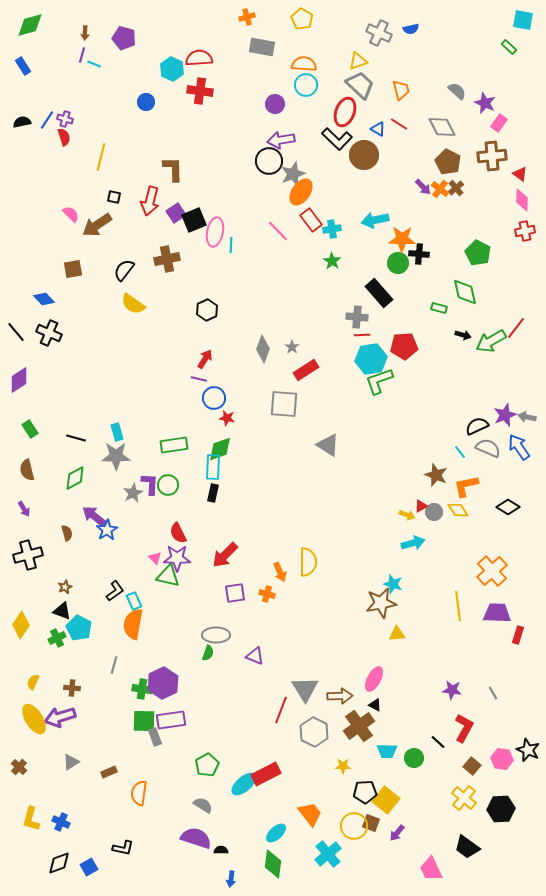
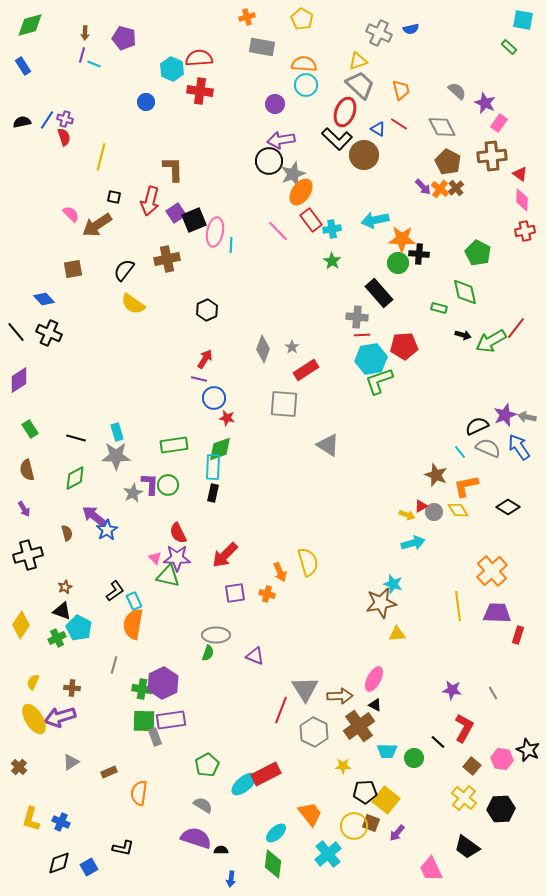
yellow semicircle at (308, 562): rotated 16 degrees counterclockwise
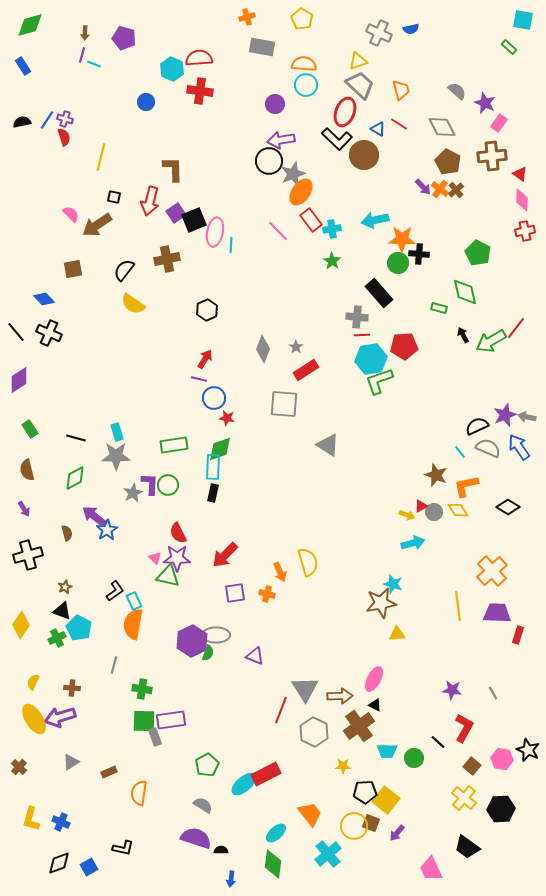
brown cross at (456, 188): moved 2 px down
black arrow at (463, 335): rotated 133 degrees counterclockwise
gray star at (292, 347): moved 4 px right
purple hexagon at (163, 683): moved 29 px right, 42 px up
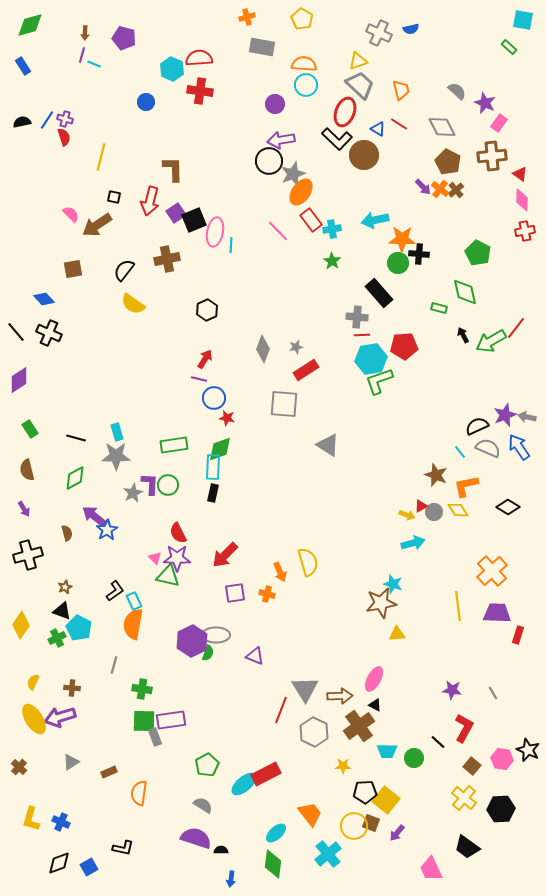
gray star at (296, 347): rotated 24 degrees clockwise
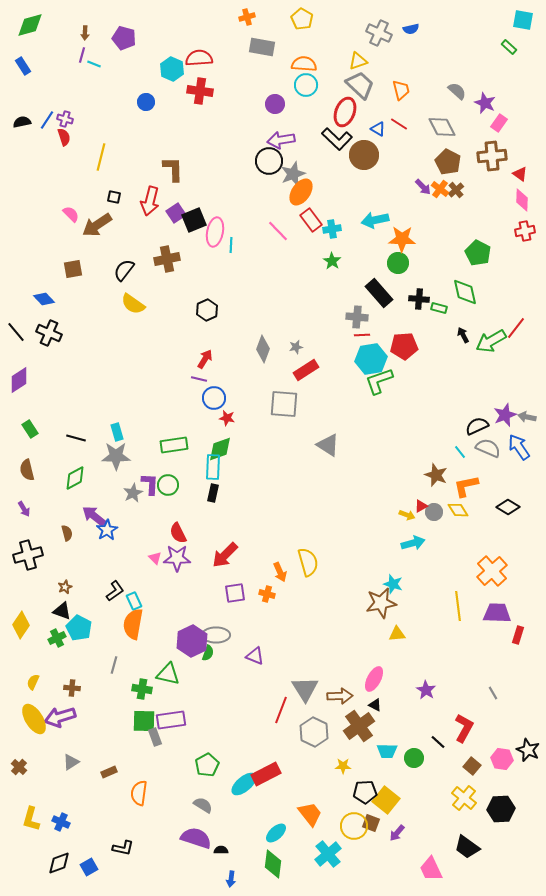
black cross at (419, 254): moved 45 px down
green triangle at (168, 576): moved 98 px down
purple star at (452, 690): moved 26 px left; rotated 24 degrees clockwise
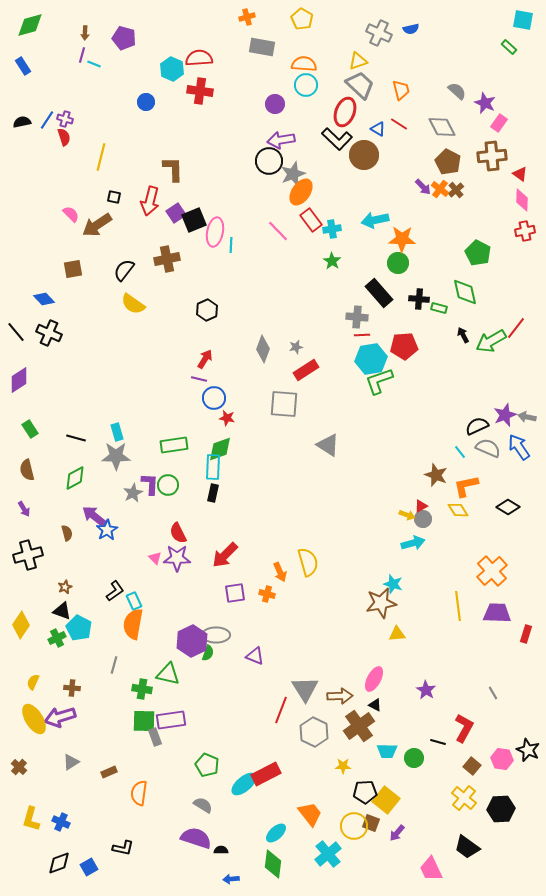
gray circle at (434, 512): moved 11 px left, 7 px down
red rectangle at (518, 635): moved 8 px right, 1 px up
black line at (438, 742): rotated 28 degrees counterclockwise
green pentagon at (207, 765): rotated 20 degrees counterclockwise
blue arrow at (231, 879): rotated 77 degrees clockwise
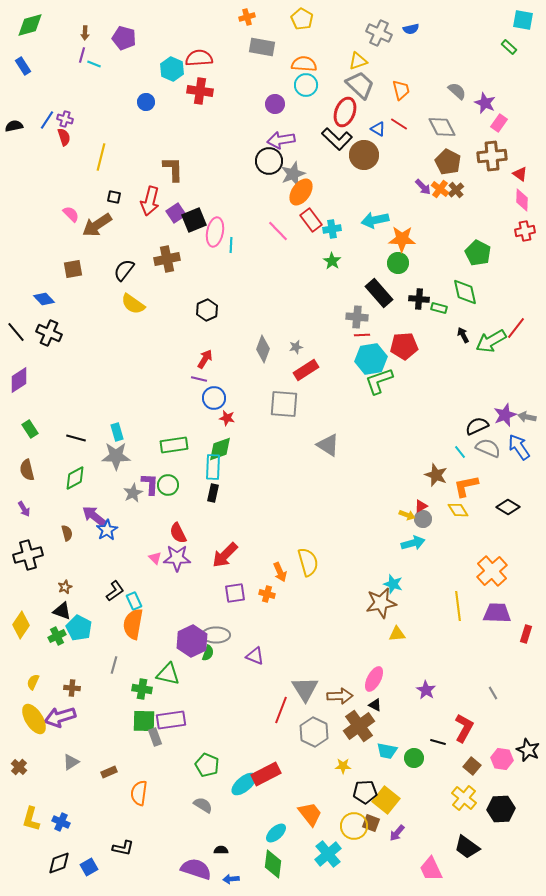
black semicircle at (22, 122): moved 8 px left, 4 px down
green cross at (57, 638): moved 2 px up
cyan trapezoid at (387, 751): rotated 10 degrees clockwise
purple semicircle at (196, 838): moved 31 px down
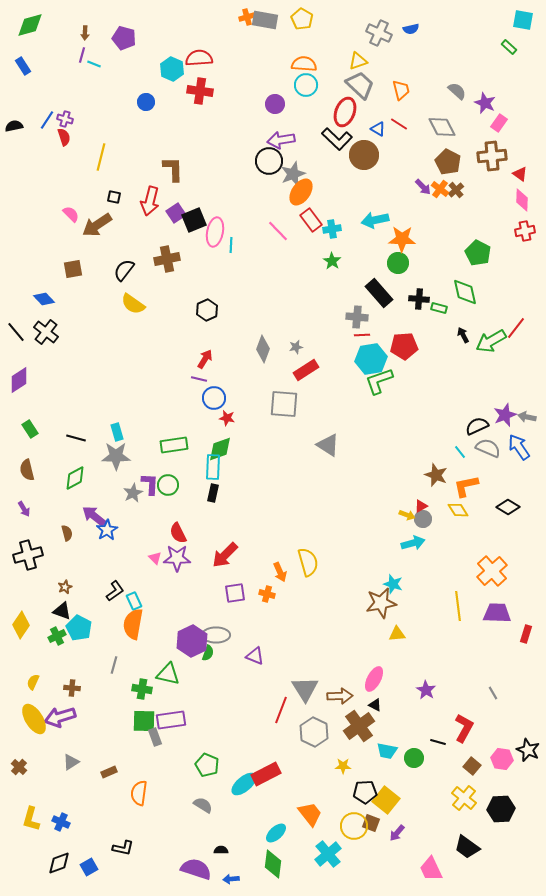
gray rectangle at (262, 47): moved 3 px right, 27 px up
black cross at (49, 333): moved 3 px left, 1 px up; rotated 15 degrees clockwise
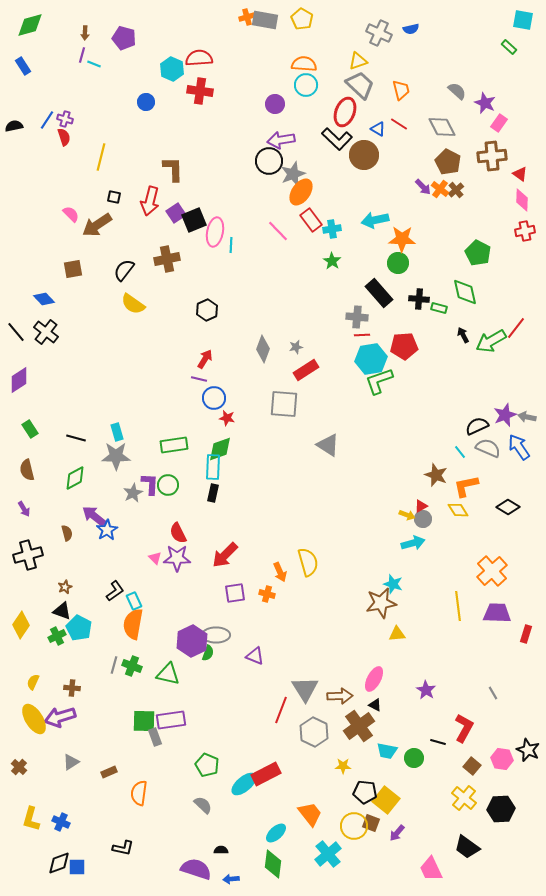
green cross at (142, 689): moved 10 px left, 23 px up; rotated 12 degrees clockwise
black pentagon at (365, 792): rotated 10 degrees clockwise
gray semicircle at (203, 805): rotated 12 degrees clockwise
blue square at (89, 867): moved 12 px left; rotated 30 degrees clockwise
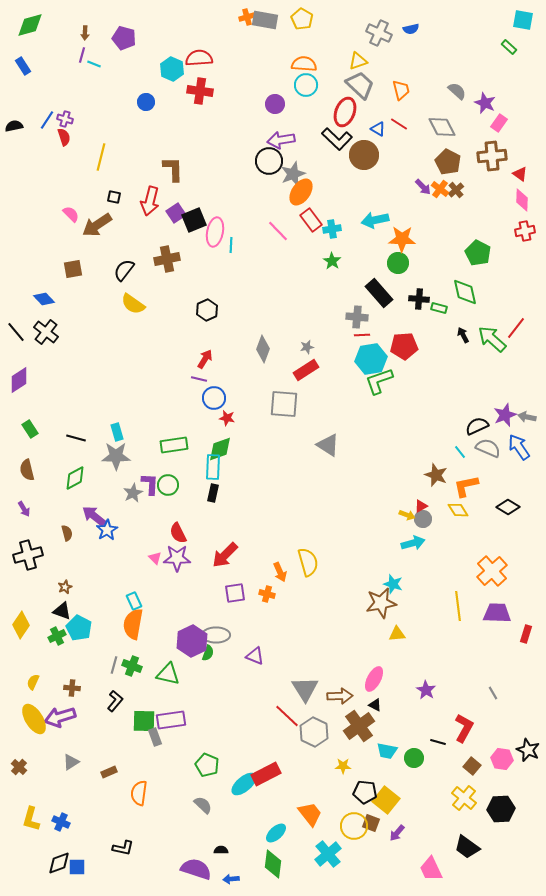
green arrow at (491, 341): moved 1 px right, 2 px up; rotated 72 degrees clockwise
gray star at (296, 347): moved 11 px right
black L-shape at (115, 591): moved 110 px down; rotated 15 degrees counterclockwise
red line at (281, 710): moved 6 px right, 6 px down; rotated 68 degrees counterclockwise
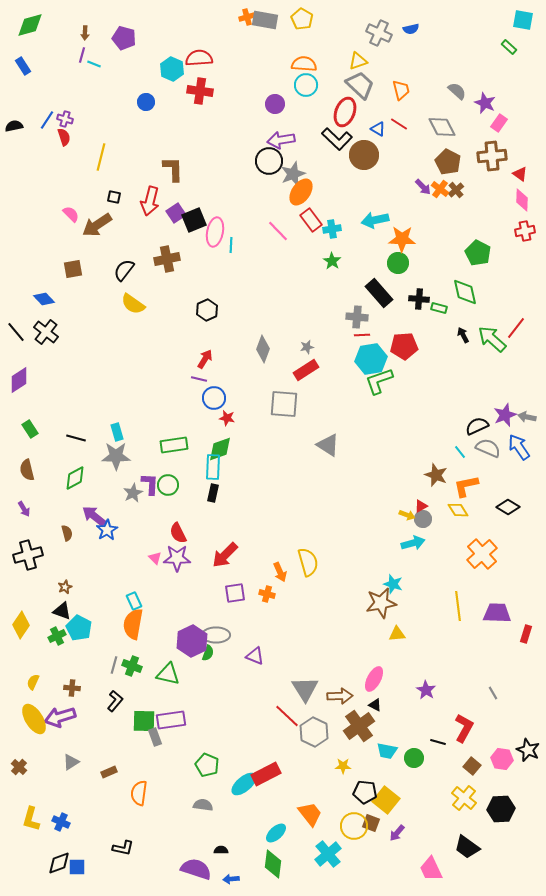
orange cross at (492, 571): moved 10 px left, 17 px up
gray semicircle at (203, 805): rotated 36 degrees counterclockwise
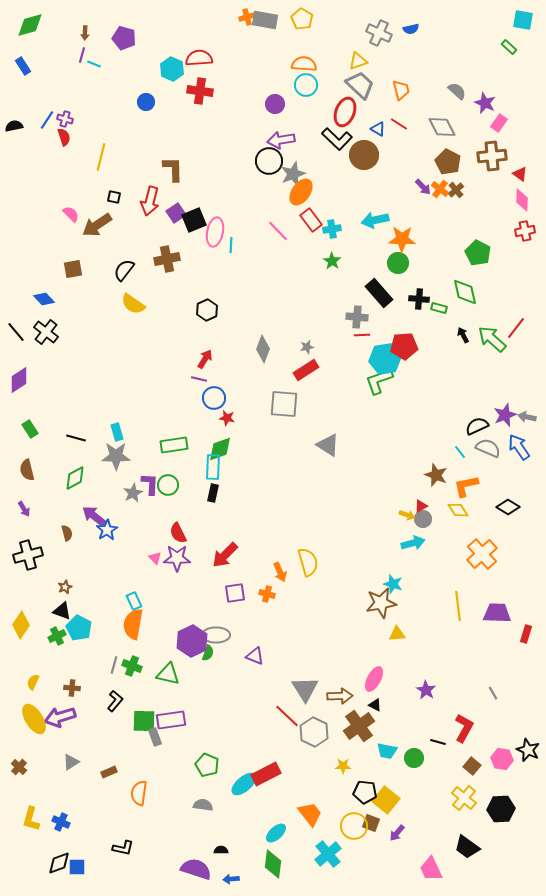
cyan hexagon at (371, 359): moved 14 px right
